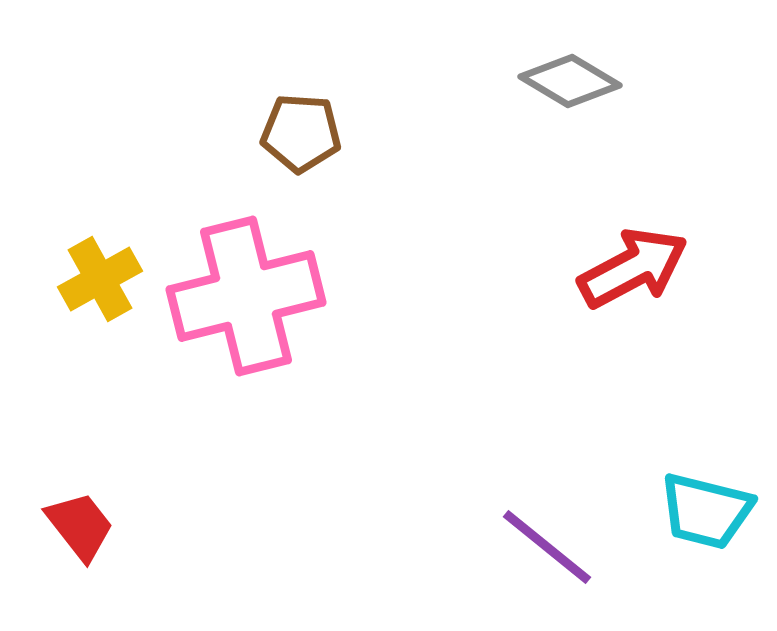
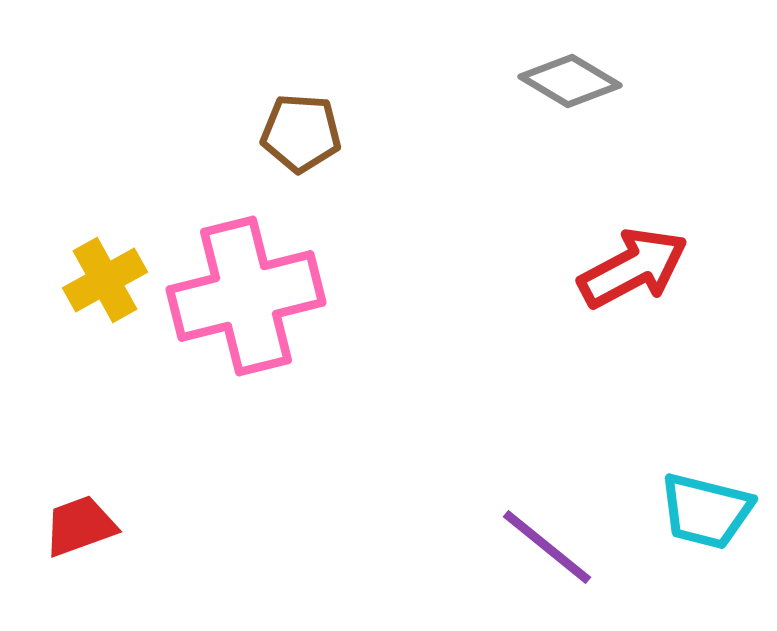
yellow cross: moved 5 px right, 1 px down
red trapezoid: rotated 72 degrees counterclockwise
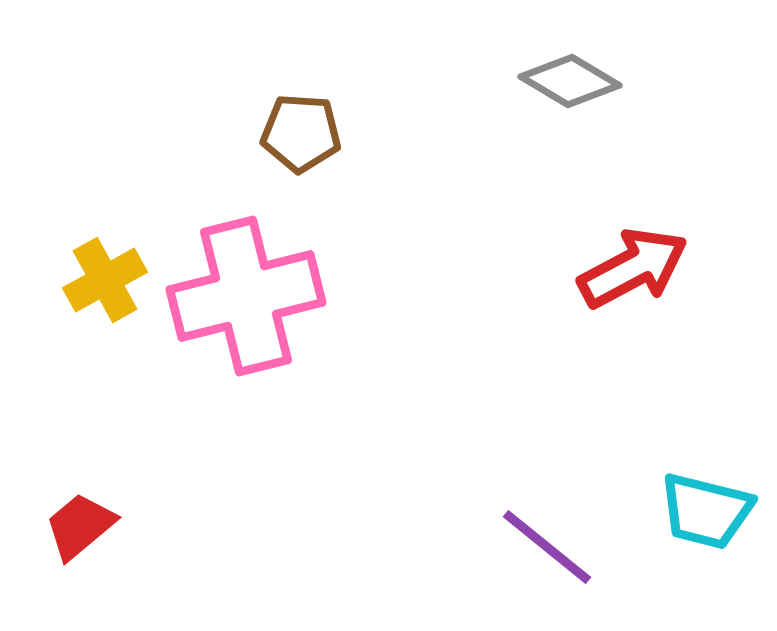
red trapezoid: rotated 20 degrees counterclockwise
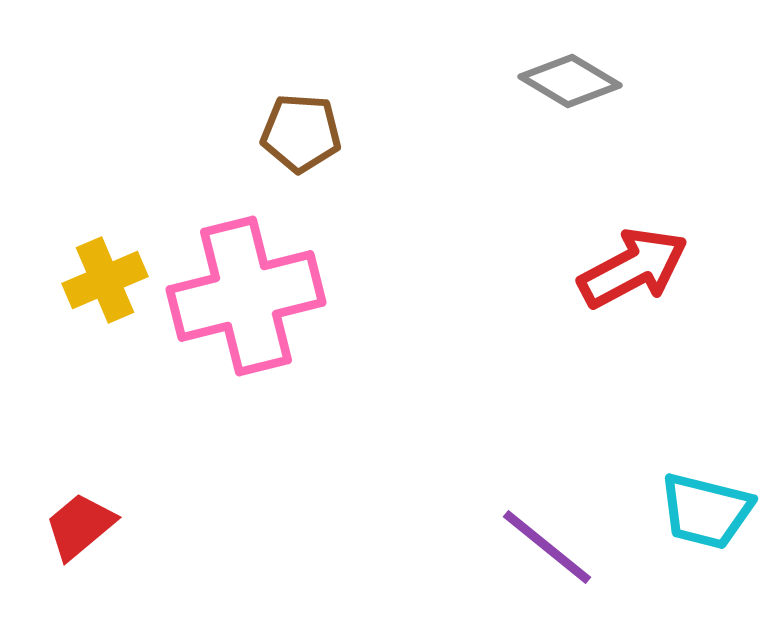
yellow cross: rotated 6 degrees clockwise
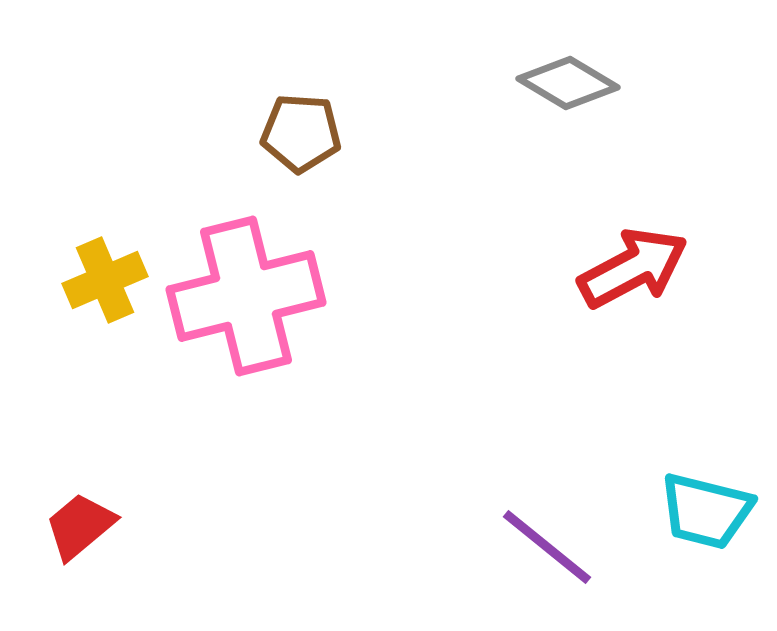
gray diamond: moved 2 px left, 2 px down
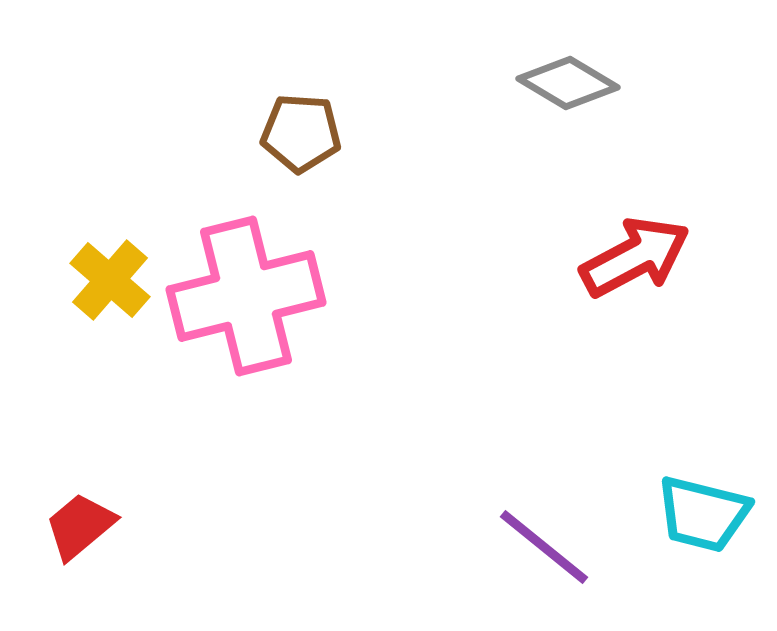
red arrow: moved 2 px right, 11 px up
yellow cross: moved 5 px right; rotated 26 degrees counterclockwise
cyan trapezoid: moved 3 px left, 3 px down
purple line: moved 3 px left
